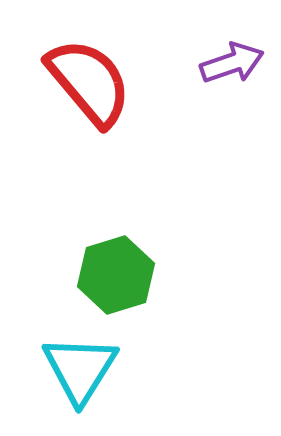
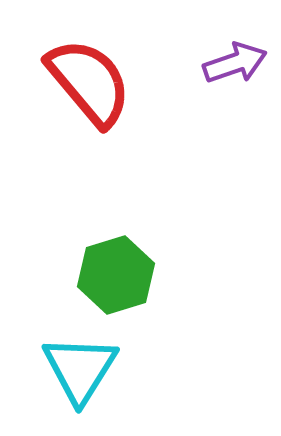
purple arrow: moved 3 px right
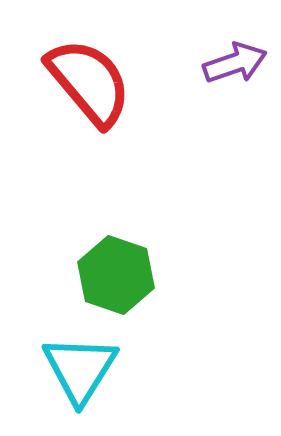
green hexagon: rotated 24 degrees counterclockwise
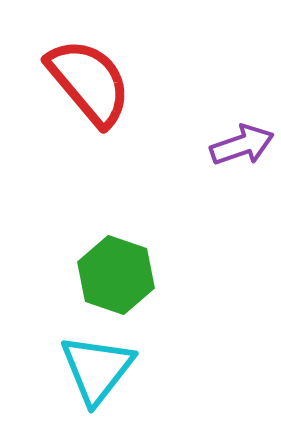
purple arrow: moved 7 px right, 82 px down
cyan triangle: moved 17 px right; rotated 6 degrees clockwise
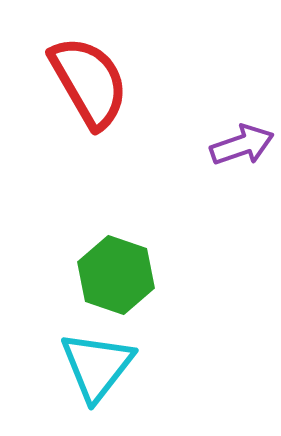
red semicircle: rotated 10 degrees clockwise
cyan triangle: moved 3 px up
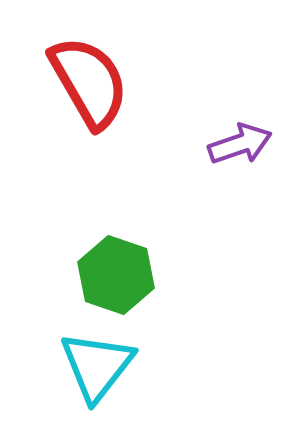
purple arrow: moved 2 px left, 1 px up
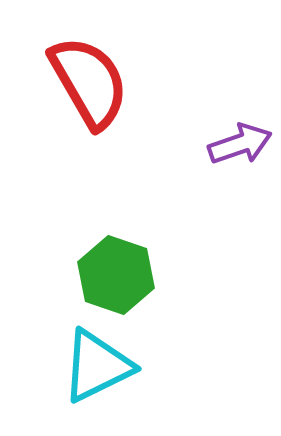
cyan triangle: rotated 26 degrees clockwise
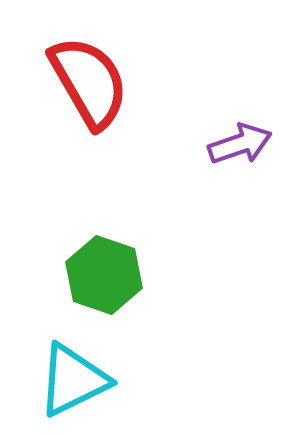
green hexagon: moved 12 px left
cyan triangle: moved 24 px left, 14 px down
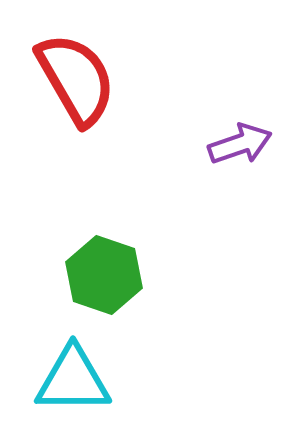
red semicircle: moved 13 px left, 3 px up
cyan triangle: rotated 26 degrees clockwise
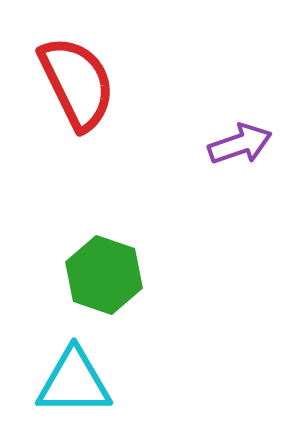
red semicircle: moved 1 px right, 4 px down; rotated 4 degrees clockwise
cyan triangle: moved 1 px right, 2 px down
